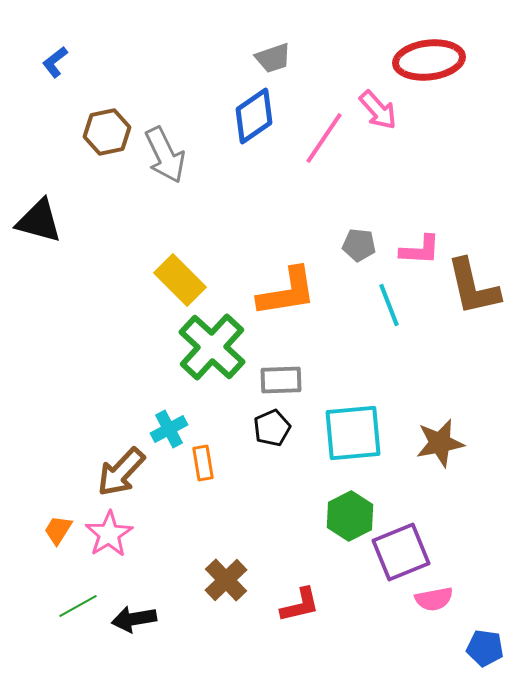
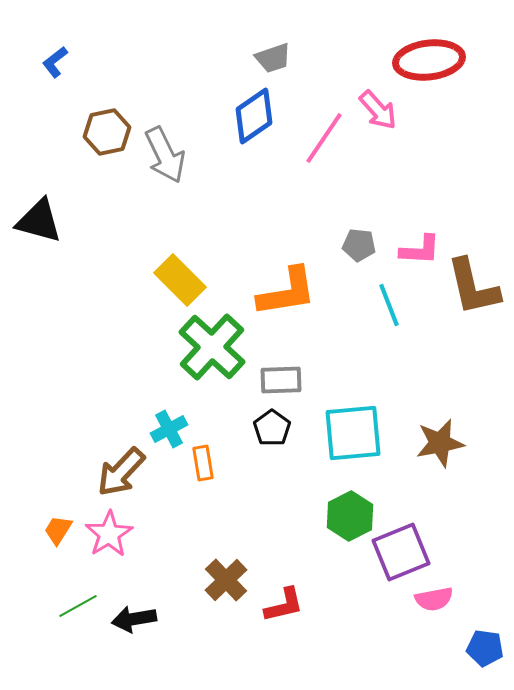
black pentagon: rotated 12 degrees counterclockwise
red L-shape: moved 16 px left
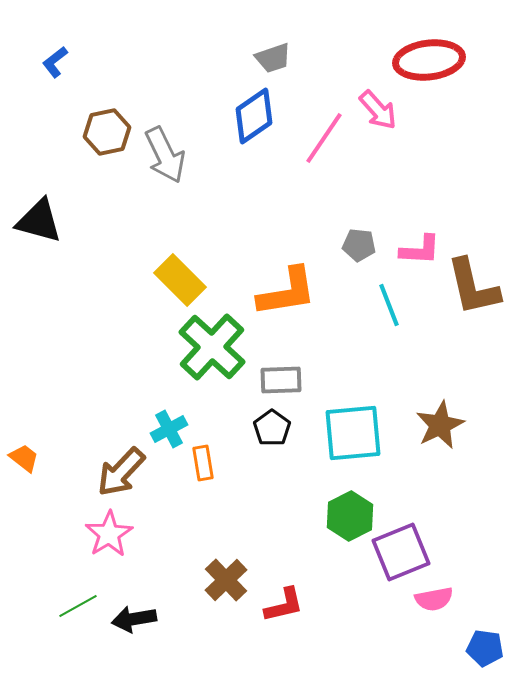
brown star: moved 18 px up; rotated 15 degrees counterclockwise
orange trapezoid: moved 34 px left, 72 px up; rotated 96 degrees clockwise
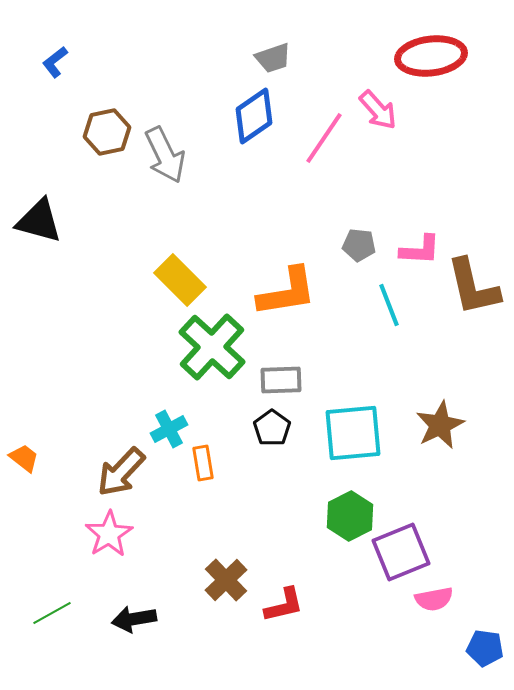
red ellipse: moved 2 px right, 4 px up
green line: moved 26 px left, 7 px down
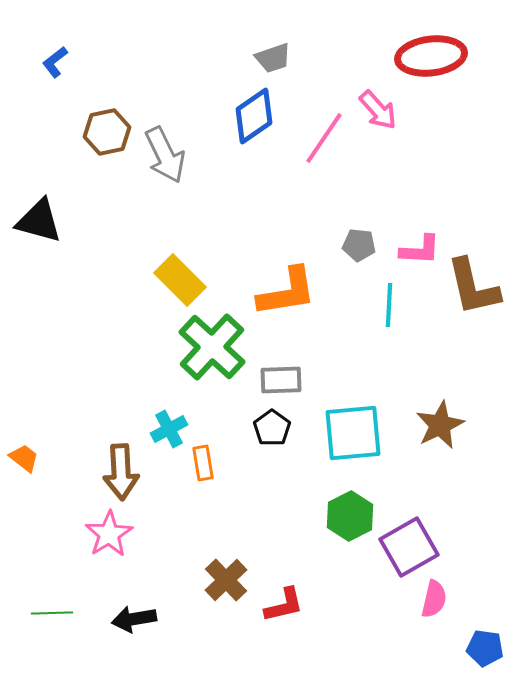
cyan line: rotated 24 degrees clockwise
brown arrow: rotated 46 degrees counterclockwise
purple square: moved 8 px right, 5 px up; rotated 8 degrees counterclockwise
pink semicircle: rotated 66 degrees counterclockwise
green line: rotated 27 degrees clockwise
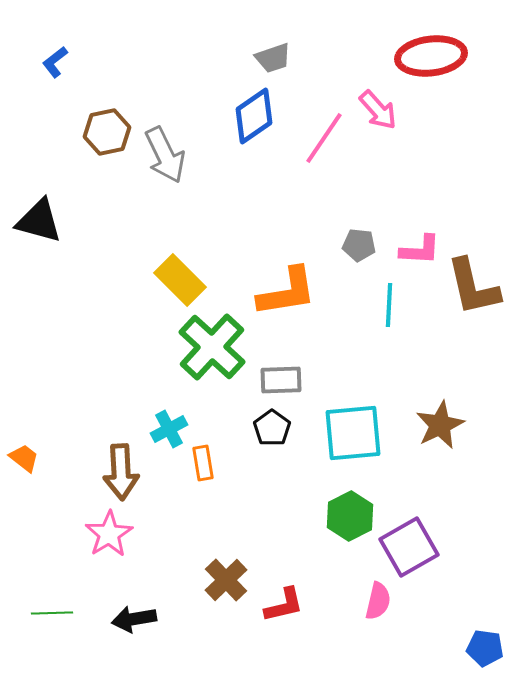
pink semicircle: moved 56 px left, 2 px down
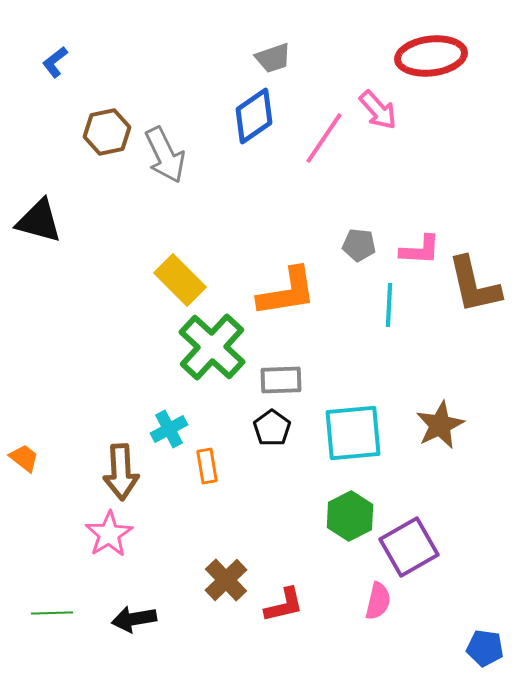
brown L-shape: moved 1 px right, 2 px up
orange rectangle: moved 4 px right, 3 px down
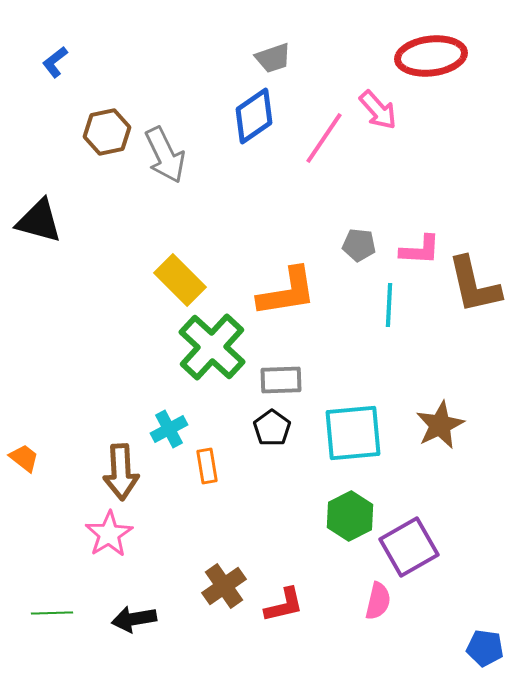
brown cross: moved 2 px left, 6 px down; rotated 9 degrees clockwise
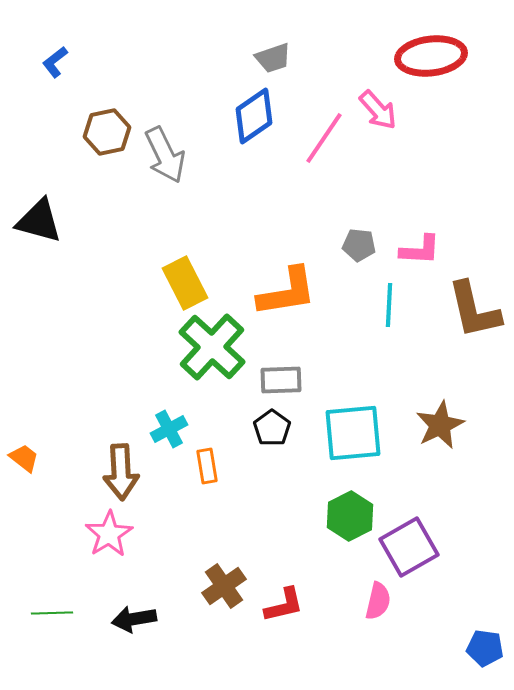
yellow rectangle: moved 5 px right, 3 px down; rotated 18 degrees clockwise
brown L-shape: moved 25 px down
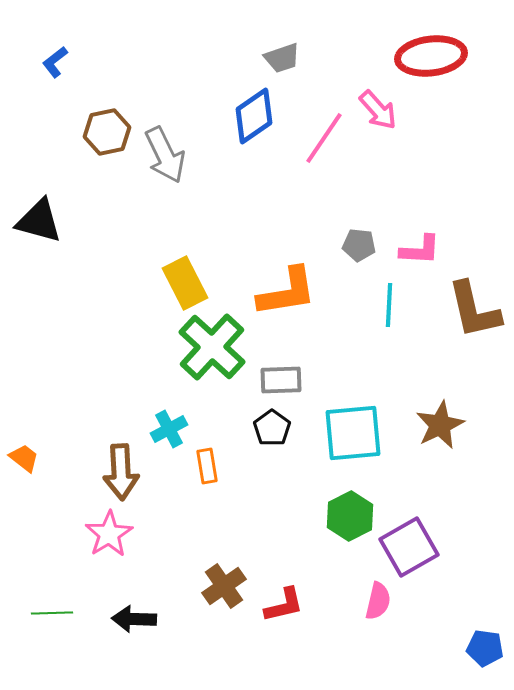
gray trapezoid: moved 9 px right
black arrow: rotated 12 degrees clockwise
